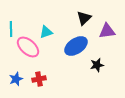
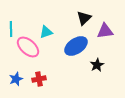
purple triangle: moved 2 px left
black star: rotated 16 degrees counterclockwise
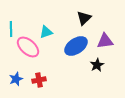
purple triangle: moved 10 px down
red cross: moved 1 px down
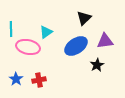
cyan triangle: rotated 16 degrees counterclockwise
pink ellipse: rotated 30 degrees counterclockwise
blue star: rotated 16 degrees counterclockwise
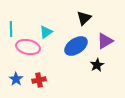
purple triangle: rotated 24 degrees counterclockwise
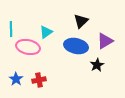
black triangle: moved 3 px left, 3 px down
blue ellipse: rotated 45 degrees clockwise
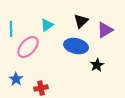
cyan triangle: moved 1 px right, 7 px up
purple triangle: moved 11 px up
pink ellipse: rotated 60 degrees counterclockwise
red cross: moved 2 px right, 8 px down
